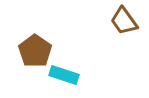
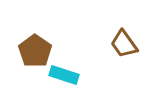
brown trapezoid: moved 23 px down
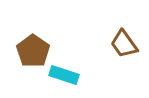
brown pentagon: moved 2 px left
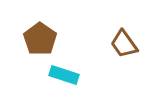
brown pentagon: moved 7 px right, 12 px up
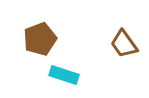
brown pentagon: rotated 16 degrees clockwise
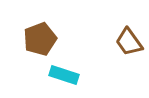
brown trapezoid: moved 5 px right, 2 px up
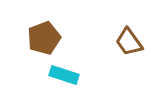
brown pentagon: moved 4 px right, 1 px up
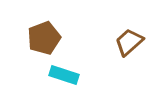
brown trapezoid: rotated 84 degrees clockwise
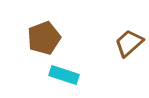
brown trapezoid: moved 1 px down
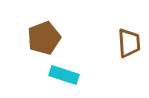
brown trapezoid: rotated 128 degrees clockwise
